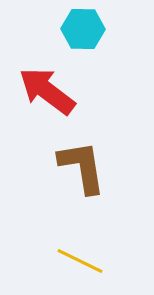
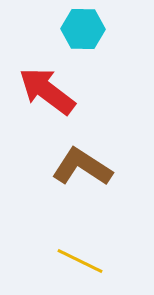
brown L-shape: rotated 48 degrees counterclockwise
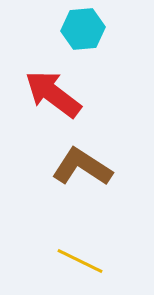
cyan hexagon: rotated 6 degrees counterclockwise
red arrow: moved 6 px right, 3 px down
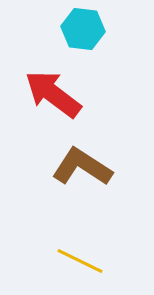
cyan hexagon: rotated 12 degrees clockwise
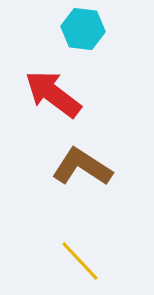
yellow line: rotated 21 degrees clockwise
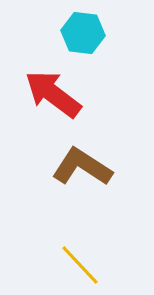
cyan hexagon: moved 4 px down
yellow line: moved 4 px down
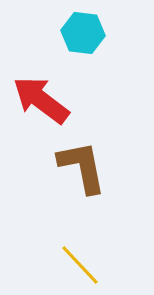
red arrow: moved 12 px left, 6 px down
brown L-shape: rotated 46 degrees clockwise
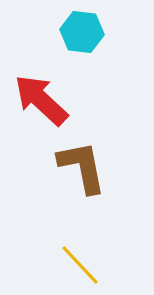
cyan hexagon: moved 1 px left, 1 px up
red arrow: rotated 6 degrees clockwise
